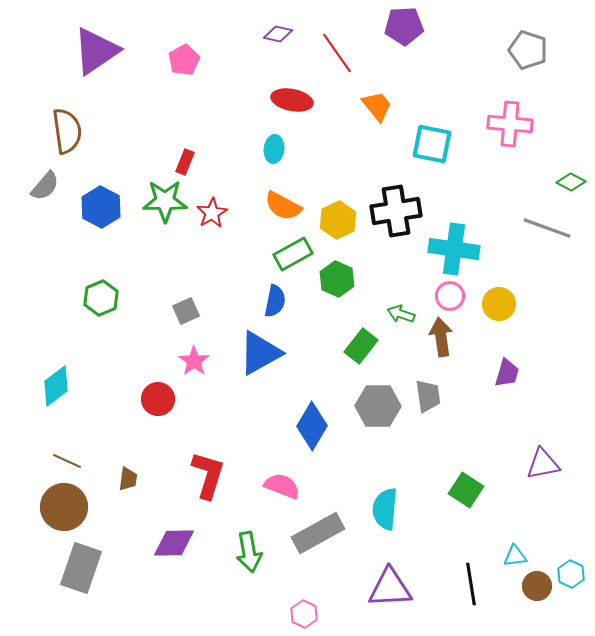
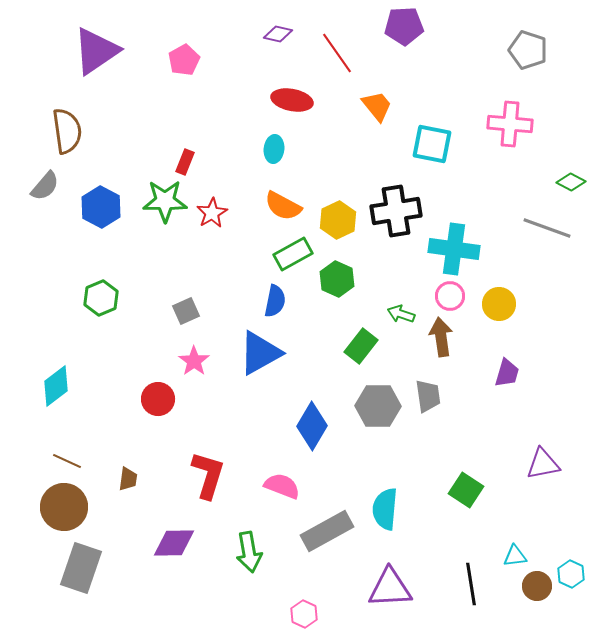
gray rectangle at (318, 533): moved 9 px right, 2 px up
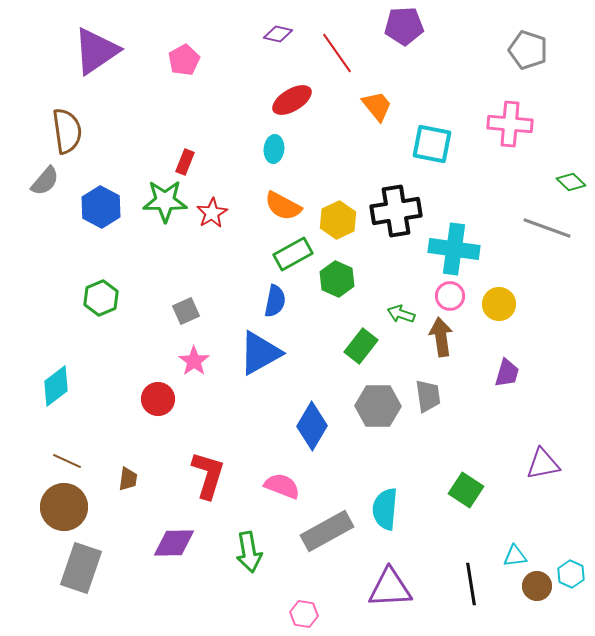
red ellipse at (292, 100): rotated 42 degrees counterclockwise
green diamond at (571, 182): rotated 16 degrees clockwise
gray semicircle at (45, 186): moved 5 px up
pink hexagon at (304, 614): rotated 16 degrees counterclockwise
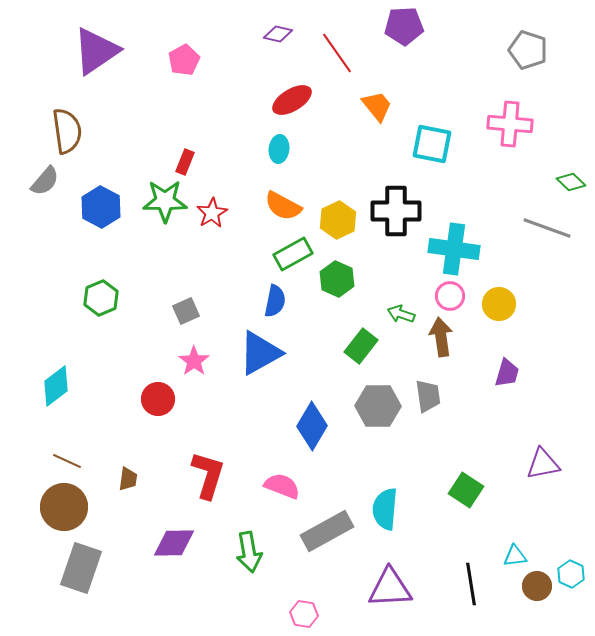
cyan ellipse at (274, 149): moved 5 px right
black cross at (396, 211): rotated 9 degrees clockwise
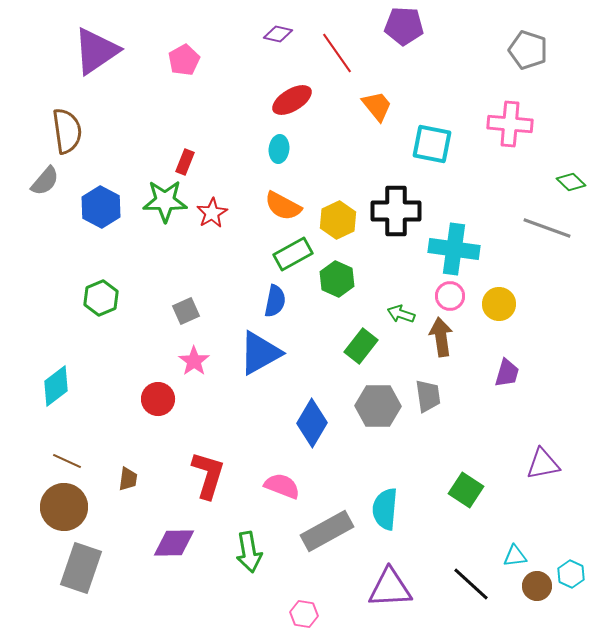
purple pentagon at (404, 26): rotated 6 degrees clockwise
blue diamond at (312, 426): moved 3 px up
black line at (471, 584): rotated 39 degrees counterclockwise
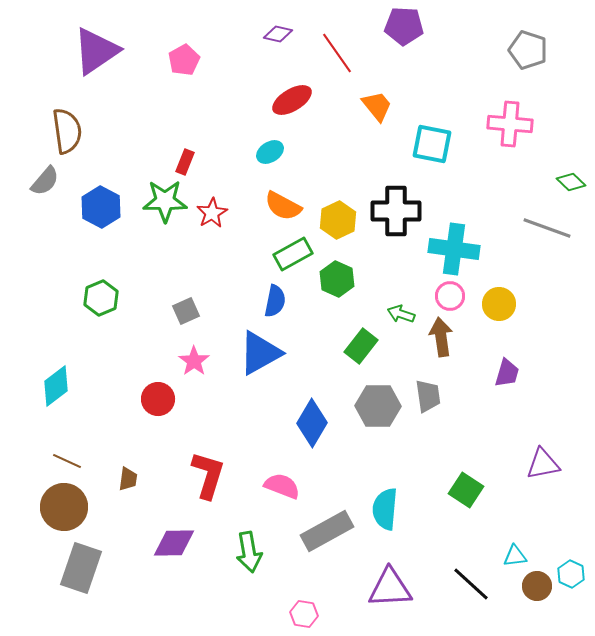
cyan ellipse at (279, 149): moved 9 px left, 3 px down; rotated 52 degrees clockwise
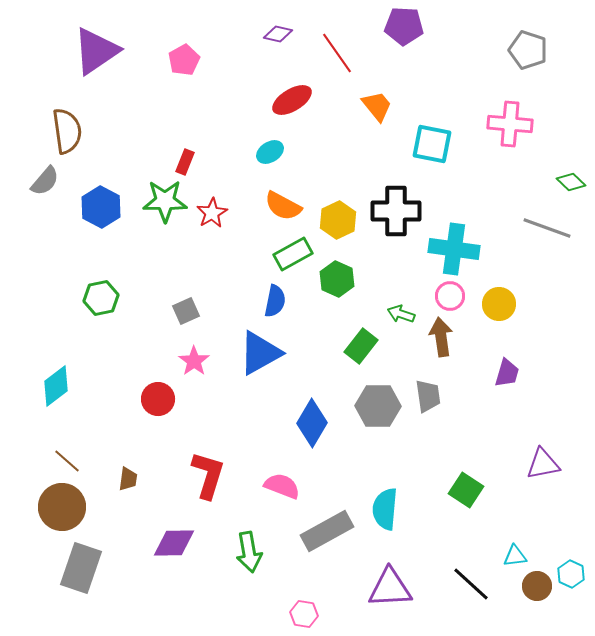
green hexagon at (101, 298): rotated 12 degrees clockwise
brown line at (67, 461): rotated 16 degrees clockwise
brown circle at (64, 507): moved 2 px left
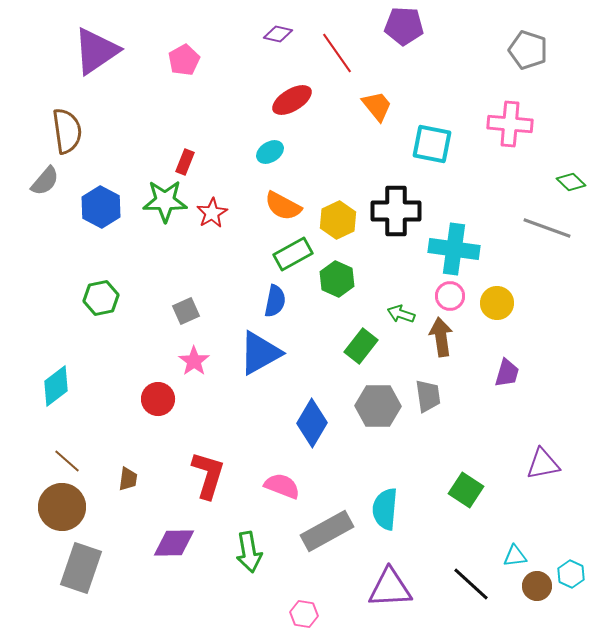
yellow circle at (499, 304): moved 2 px left, 1 px up
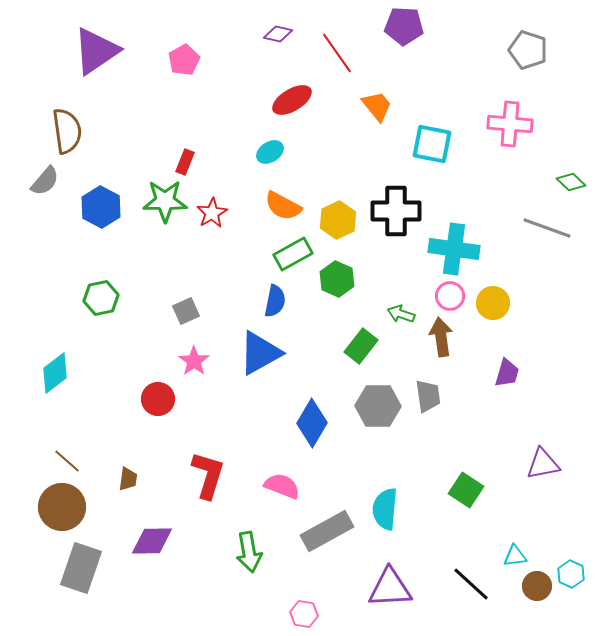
yellow circle at (497, 303): moved 4 px left
cyan diamond at (56, 386): moved 1 px left, 13 px up
purple diamond at (174, 543): moved 22 px left, 2 px up
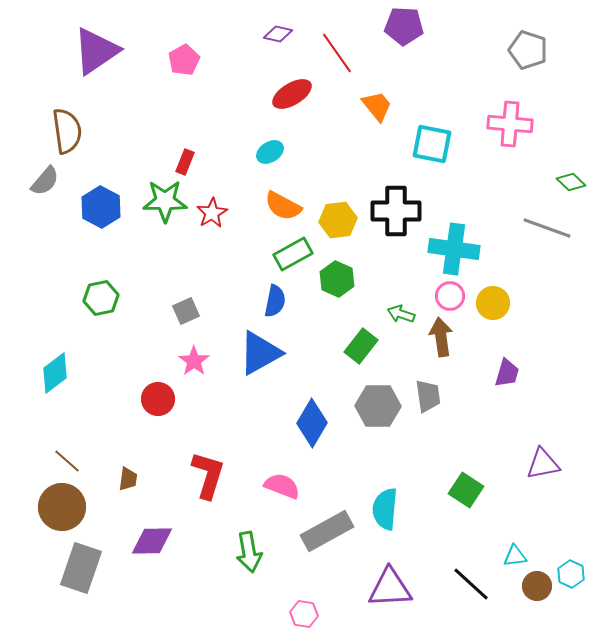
red ellipse at (292, 100): moved 6 px up
yellow hexagon at (338, 220): rotated 18 degrees clockwise
